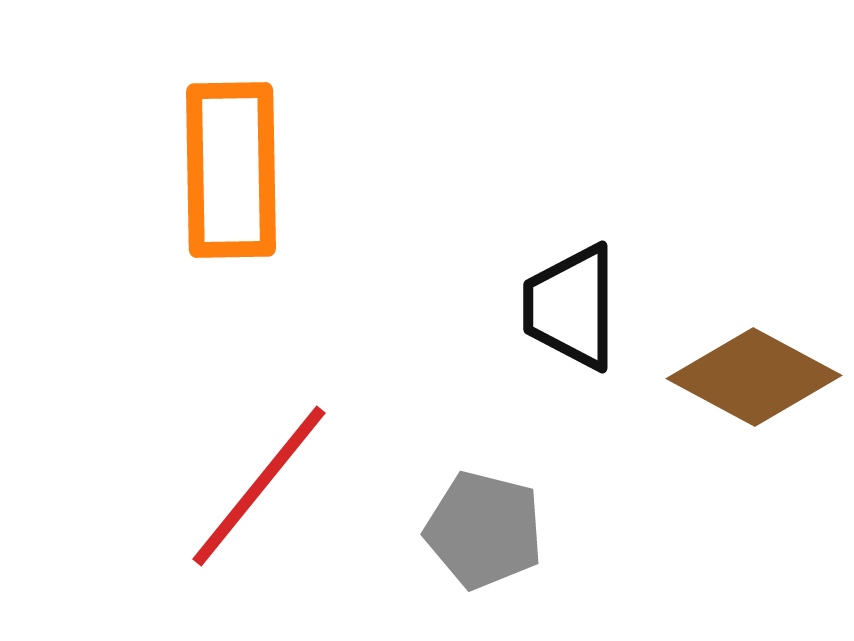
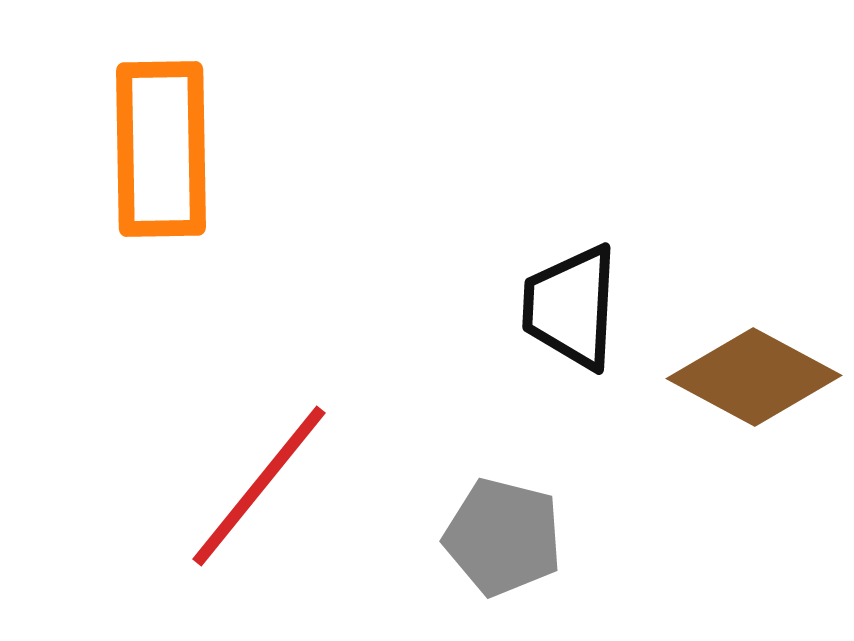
orange rectangle: moved 70 px left, 21 px up
black trapezoid: rotated 3 degrees clockwise
gray pentagon: moved 19 px right, 7 px down
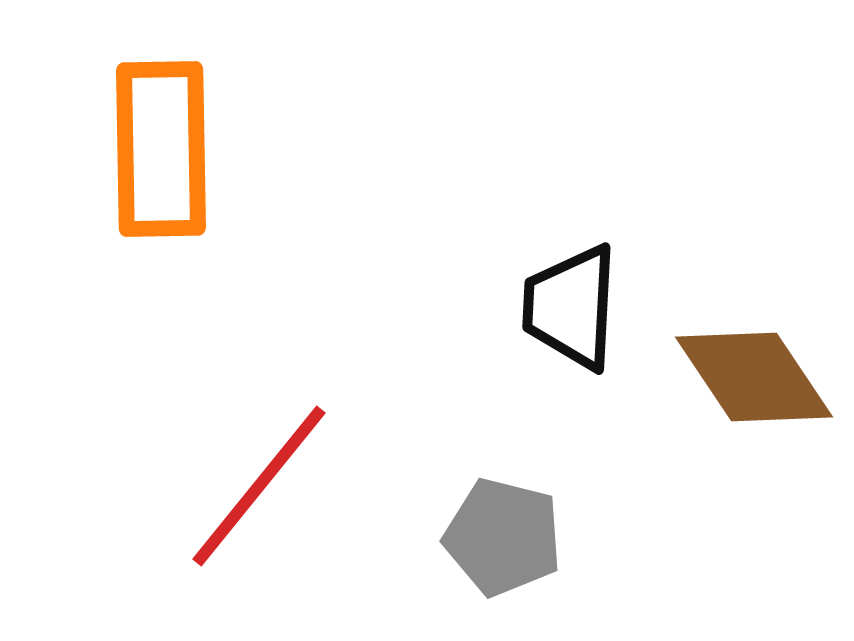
brown diamond: rotated 28 degrees clockwise
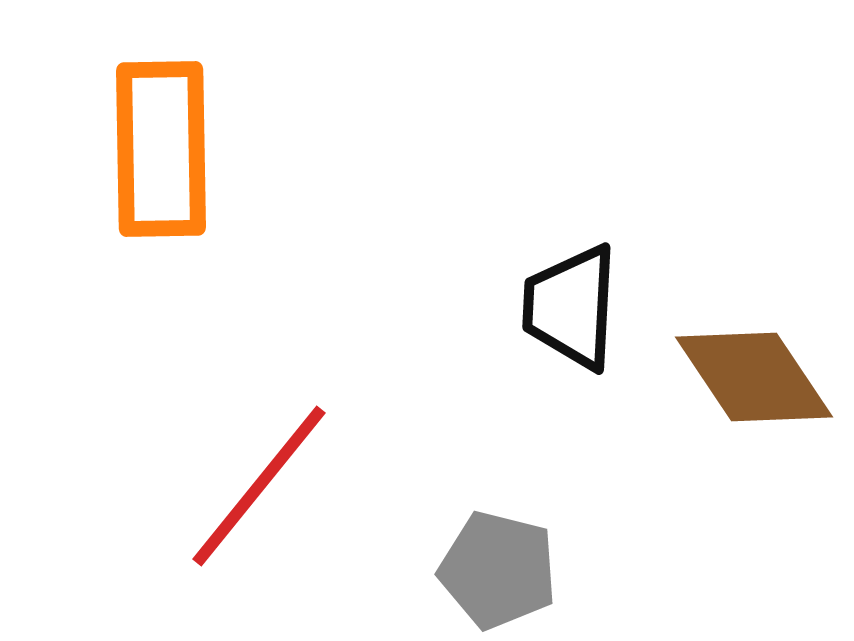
gray pentagon: moved 5 px left, 33 px down
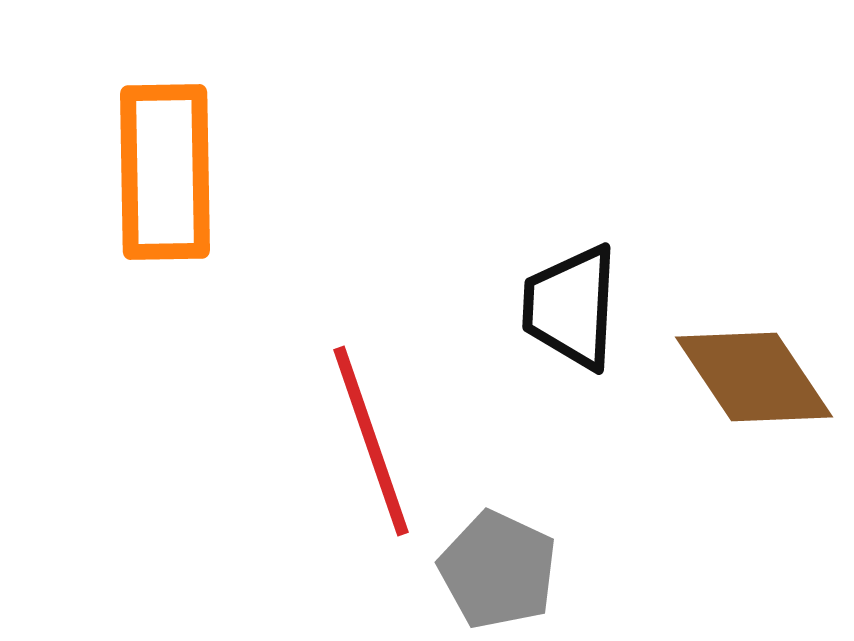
orange rectangle: moved 4 px right, 23 px down
red line: moved 112 px right, 45 px up; rotated 58 degrees counterclockwise
gray pentagon: rotated 11 degrees clockwise
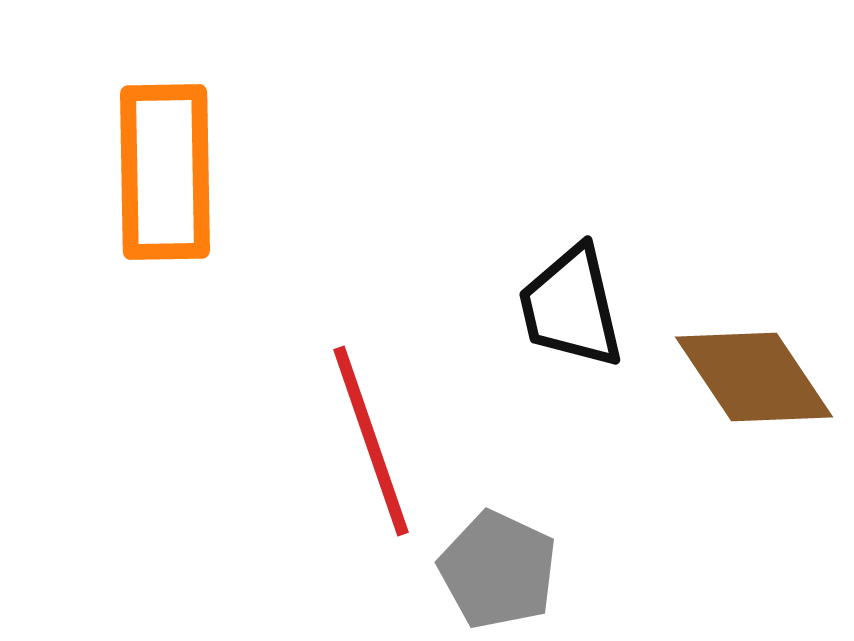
black trapezoid: rotated 16 degrees counterclockwise
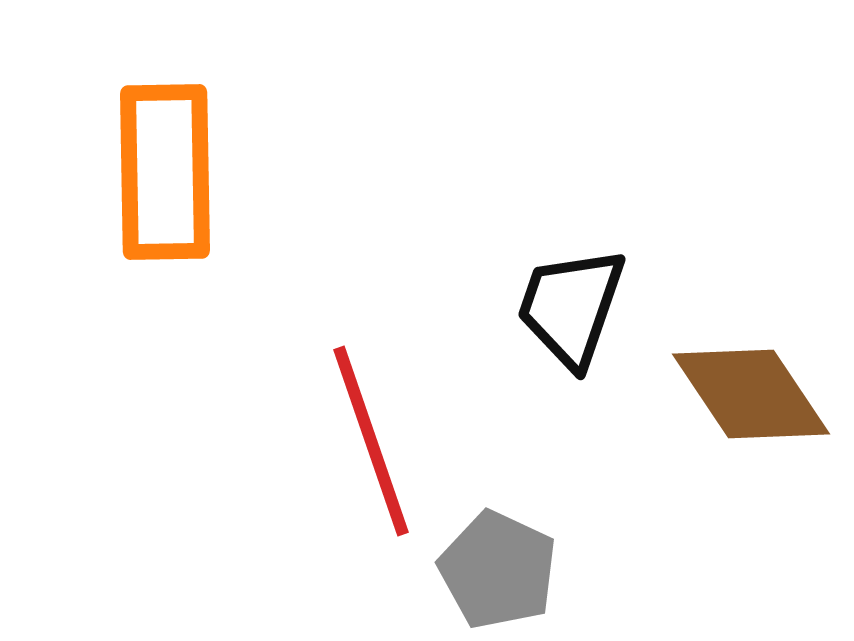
black trapezoid: rotated 32 degrees clockwise
brown diamond: moved 3 px left, 17 px down
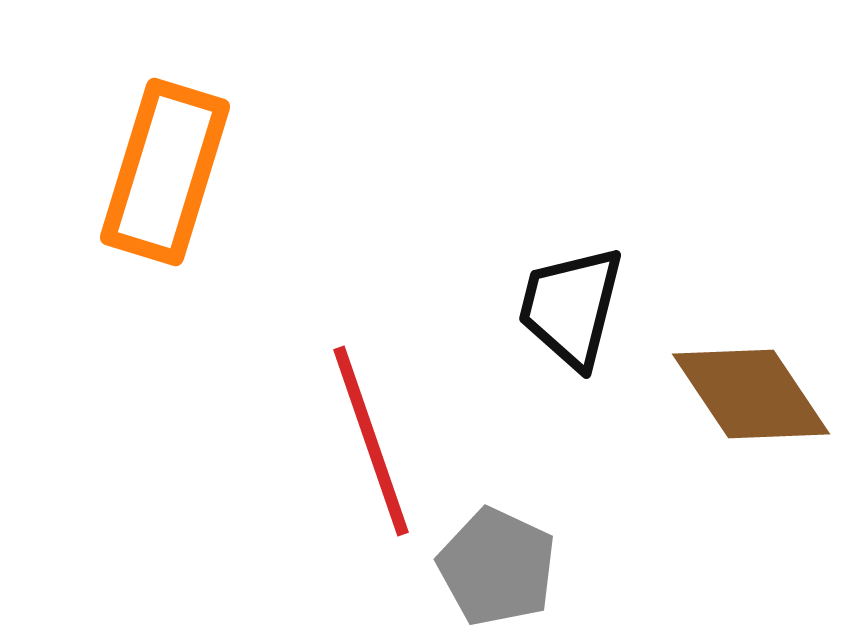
orange rectangle: rotated 18 degrees clockwise
black trapezoid: rotated 5 degrees counterclockwise
gray pentagon: moved 1 px left, 3 px up
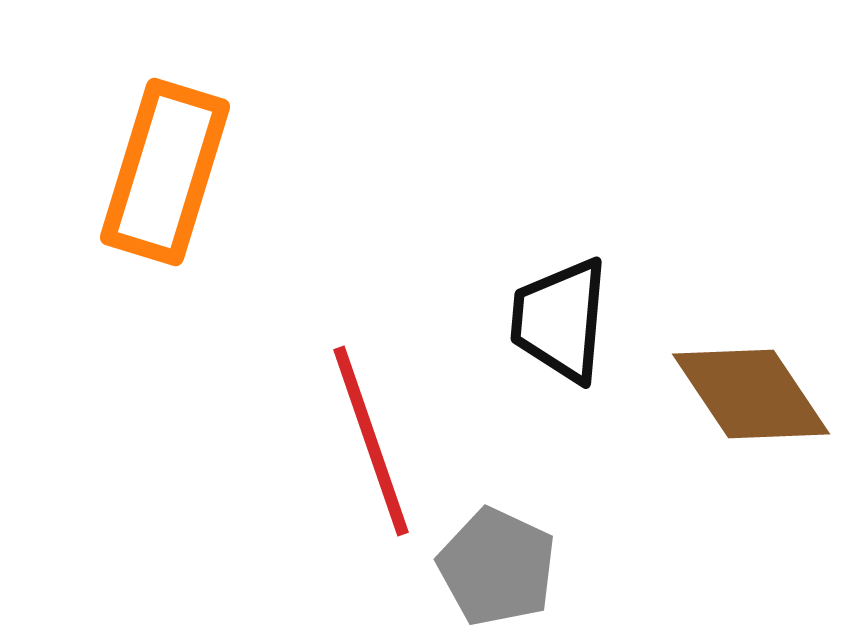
black trapezoid: moved 11 px left, 13 px down; rotated 9 degrees counterclockwise
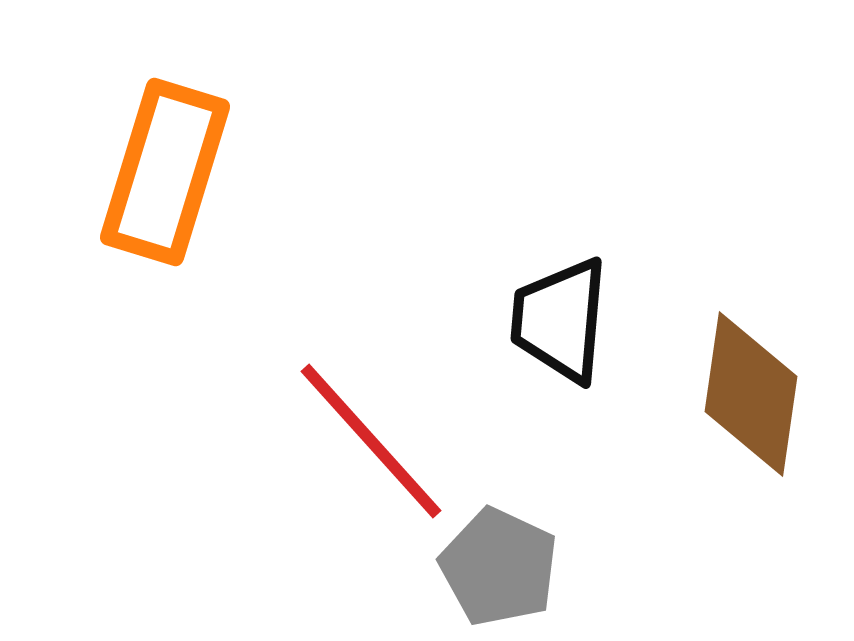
brown diamond: rotated 42 degrees clockwise
red line: rotated 23 degrees counterclockwise
gray pentagon: moved 2 px right
